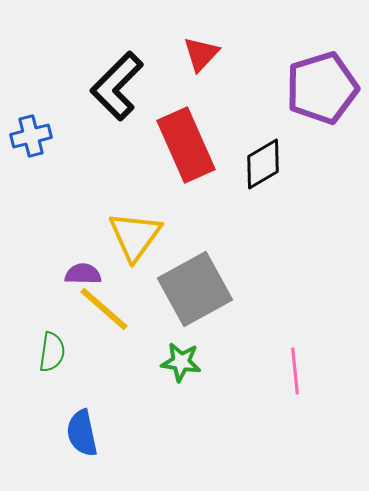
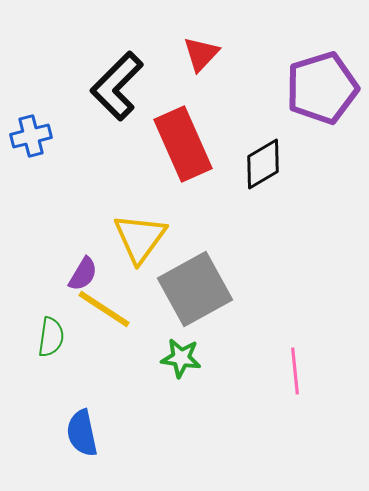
red rectangle: moved 3 px left, 1 px up
yellow triangle: moved 5 px right, 2 px down
purple semicircle: rotated 120 degrees clockwise
yellow line: rotated 8 degrees counterclockwise
green semicircle: moved 1 px left, 15 px up
green star: moved 4 px up
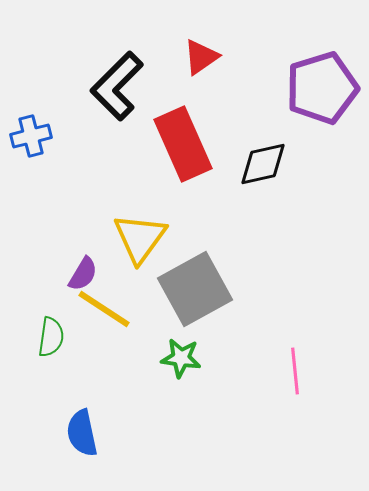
red triangle: moved 3 px down; rotated 12 degrees clockwise
black diamond: rotated 18 degrees clockwise
